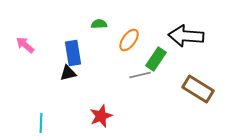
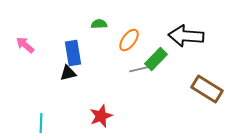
green rectangle: rotated 10 degrees clockwise
gray line: moved 6 px up
brown rectangle: moved 9 px right
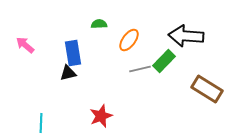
green rectangle: moved 8 px right, 2 px down
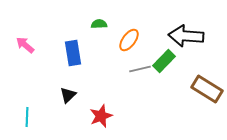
black triangle: moved 22 px down; rotated 30 degrees counterclockwise
cyan line: moved 14 px left, 6 px up
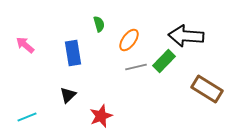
green semicircle: rotated 77 degrees clockwise
gray line: moved 4 px left, 2 px up
cyan line: rotated 66 degrees clockwise
